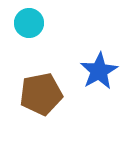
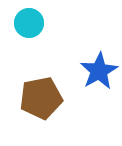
brown pentagon: moved 4 px down
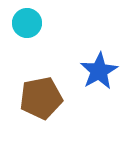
cyan circle: moved 2 px left
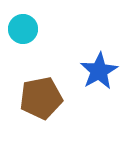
cyan circle: moved 4 px left, 6 px down
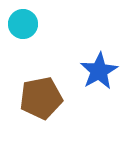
cyan circle: moved 5 px up
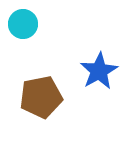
brown pentagon: moved 1 px up
